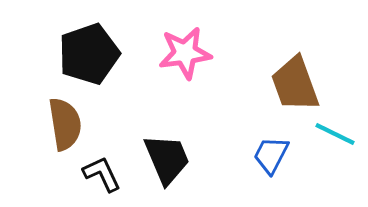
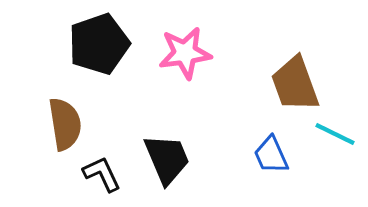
black pentagon: moved 10 px right, 10 px up
blue trapezoid: rotated 51 degrees counterclockwise
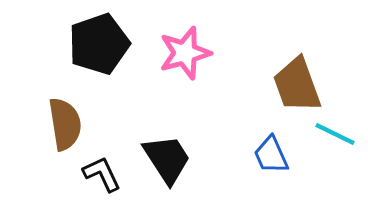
pink star: rotated 8 degrees counterclockwise
brown trapezoid: moved 2 px right, 1 px down
black trapezoid: rotated 10 degrees counterclockwise
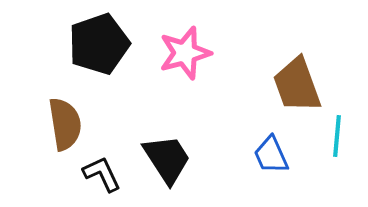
cyan line: moved 2 px right, 2 px down; rotated 69 degrees clockwise
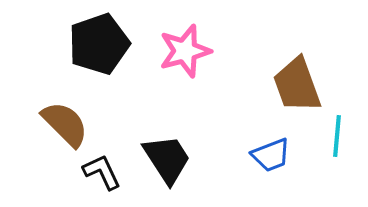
pink star: moved 2 px up
brown semicircle: rotated 36 degrees counterclockwise
blue trapezoid: rotated 87 degrees counterclockwise
black L-shape: moved 2 px up
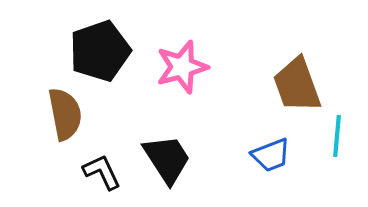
black pentagon: moved 1 px right, 7 px down
pink star: moved 3 px left, 16 px down
brown semicircle: moved 10 px up; rotated 34 degrees clockwise
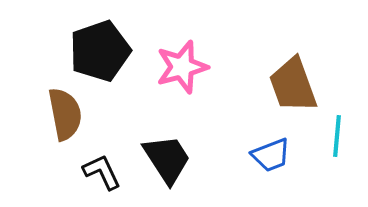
brown trapezoid: moved 4 px left
